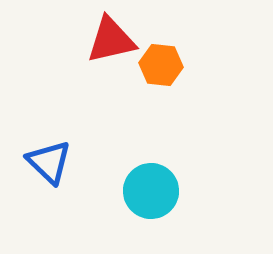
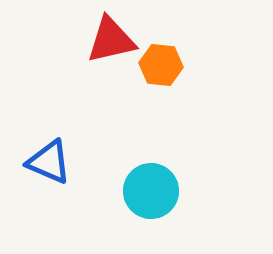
blue triangle: rotated 21 degrees counterclockwise
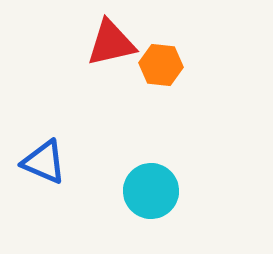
red triangle: moved 3 px down
blue triangle: moved 5 px left
